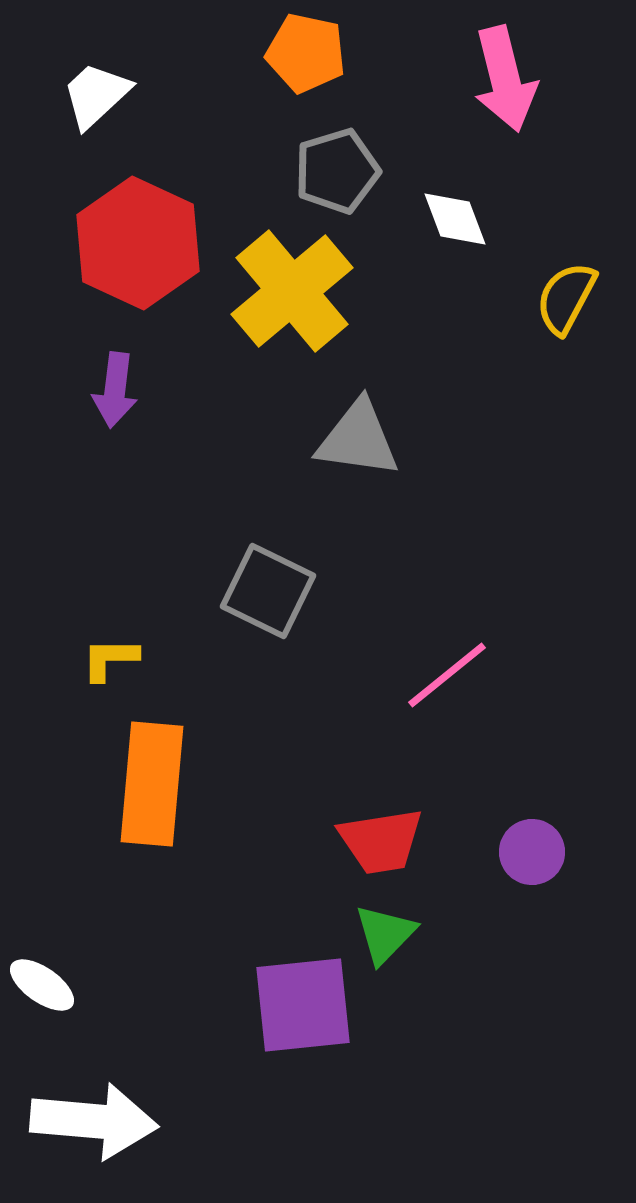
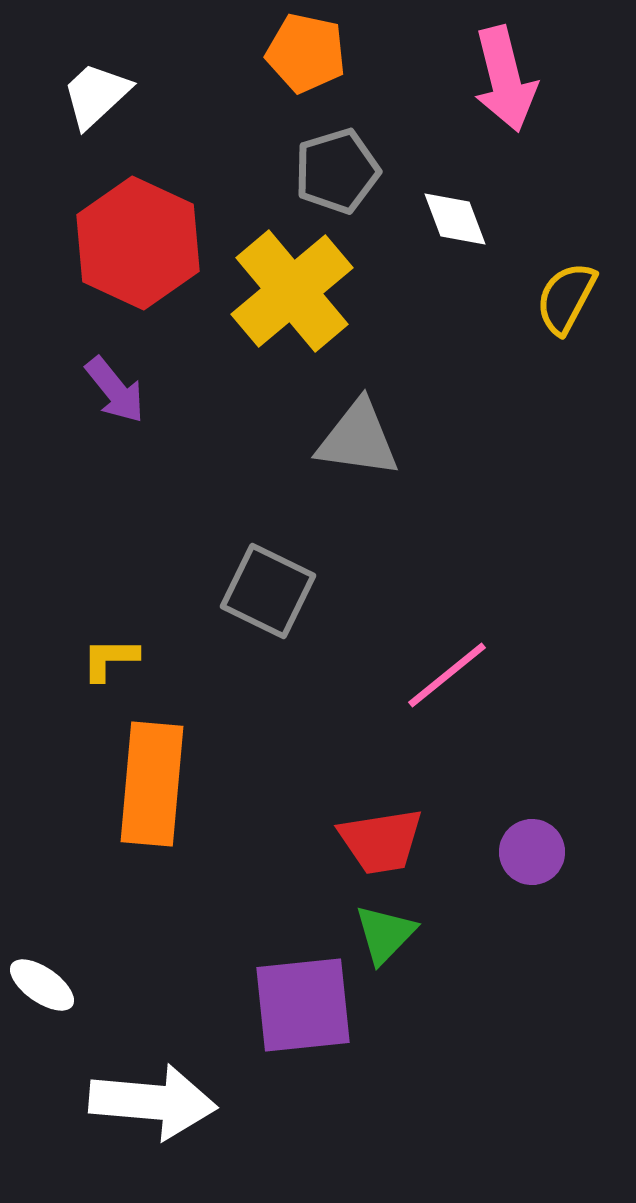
purple arrow: rotated 46 degrees counterclockwise
white arrow: moved 59 px right, 19 px up
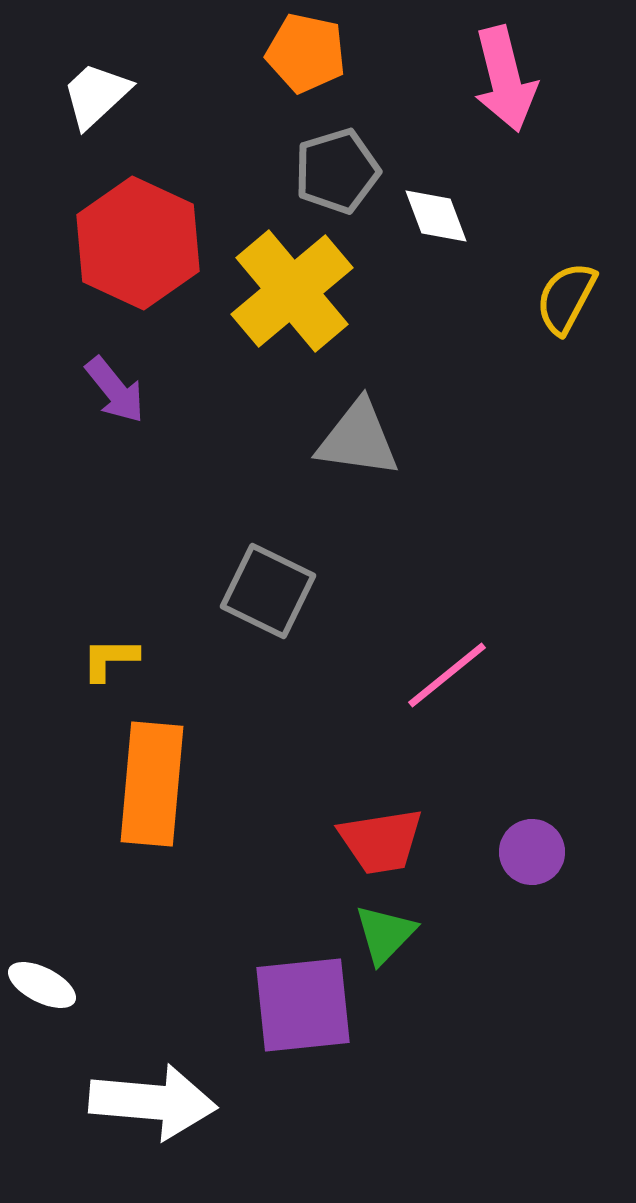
white diamond: moved 19 px left, 3 px up
white ellipse: rotated 8 degrees counterclockwise
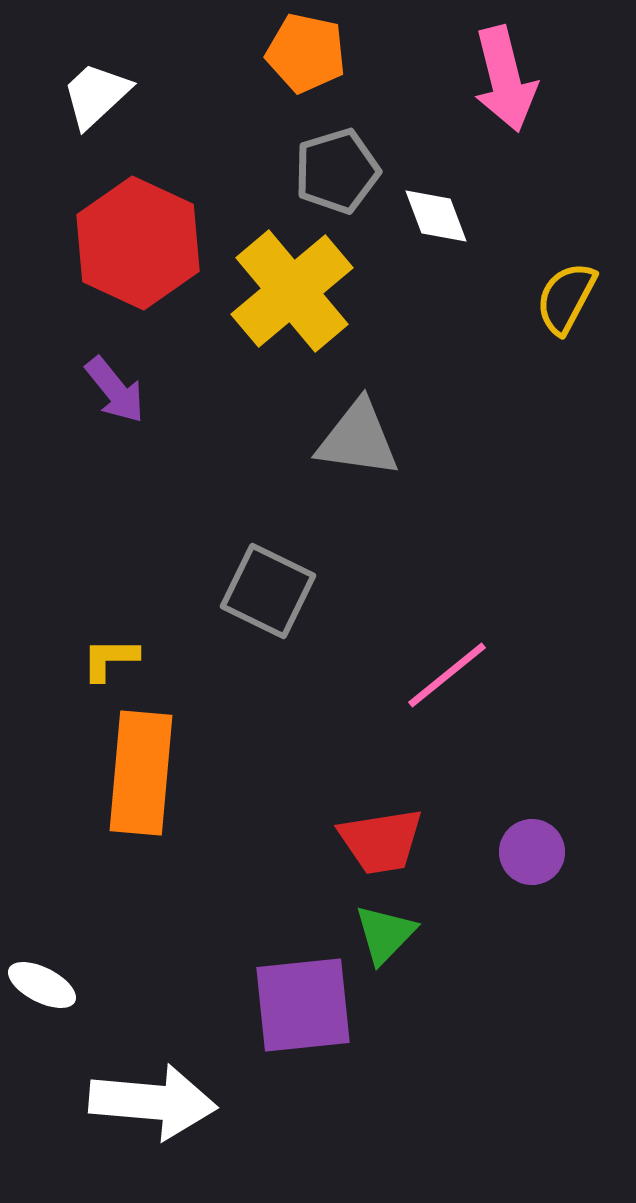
orange rectangle: moved 11 px left, 11 px up
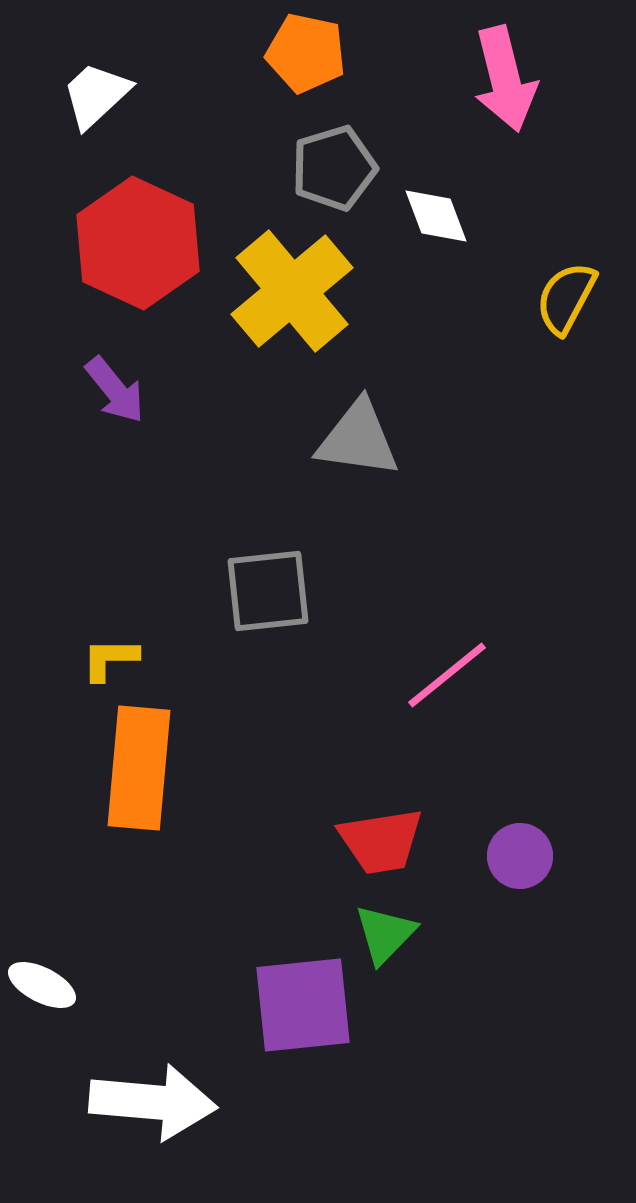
gray pentagon: moved 3 px left, 3 px up
gray square: rotated 32 degrees counterclockwise
orange rectangle: moved 2 px left, 5 px up
purple circle: moved 12 px left, 4 px down
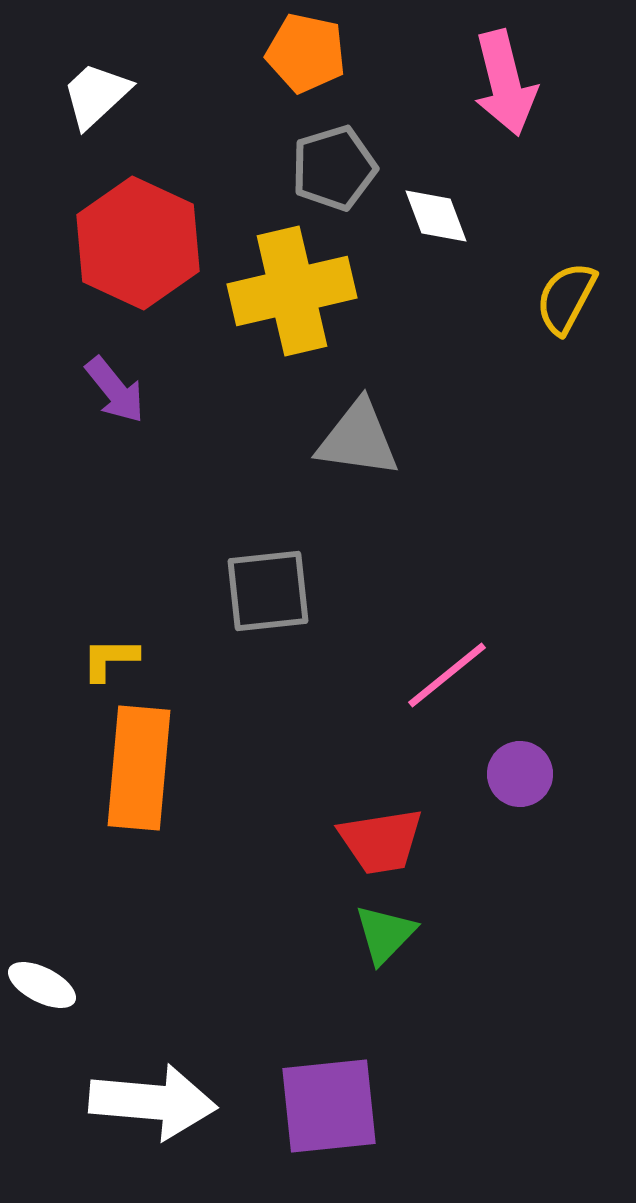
pink arrow: moved 4 px down
yellow cross: rotated 27 degrees clockwise
purple circle: moved 82 px up
purple square: moved 26 px right, 101 px down
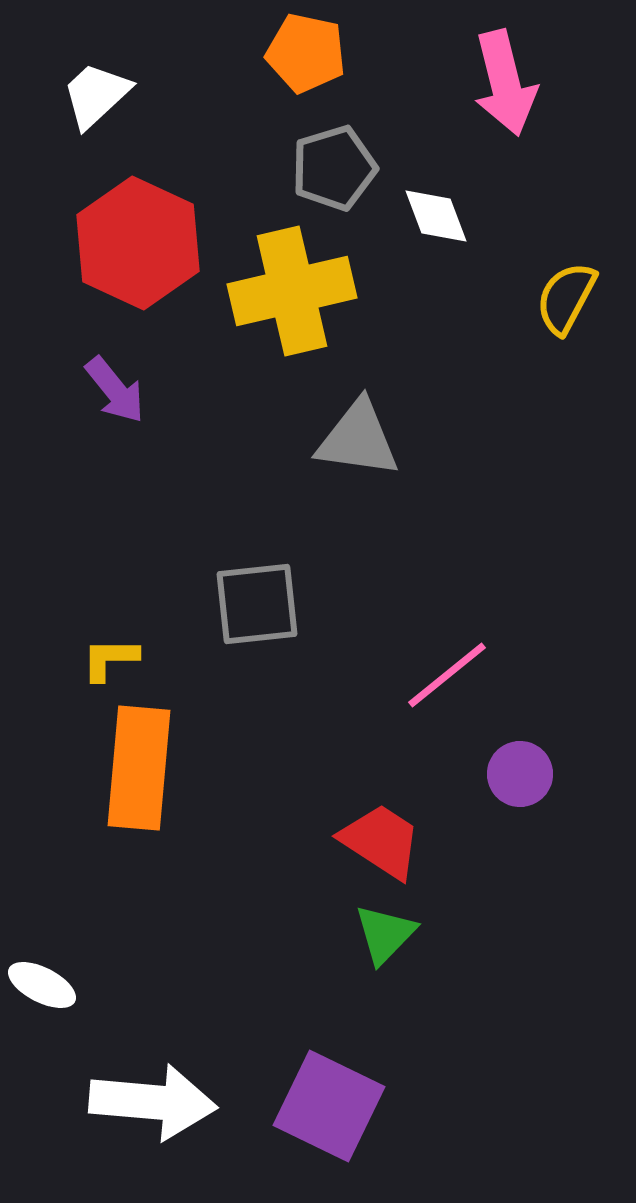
gray square: moved 11 px left, 13 px down
red trapezoid: rotated 138 degrees counterclockwise
purple square: rotated 32 degrees clockwise
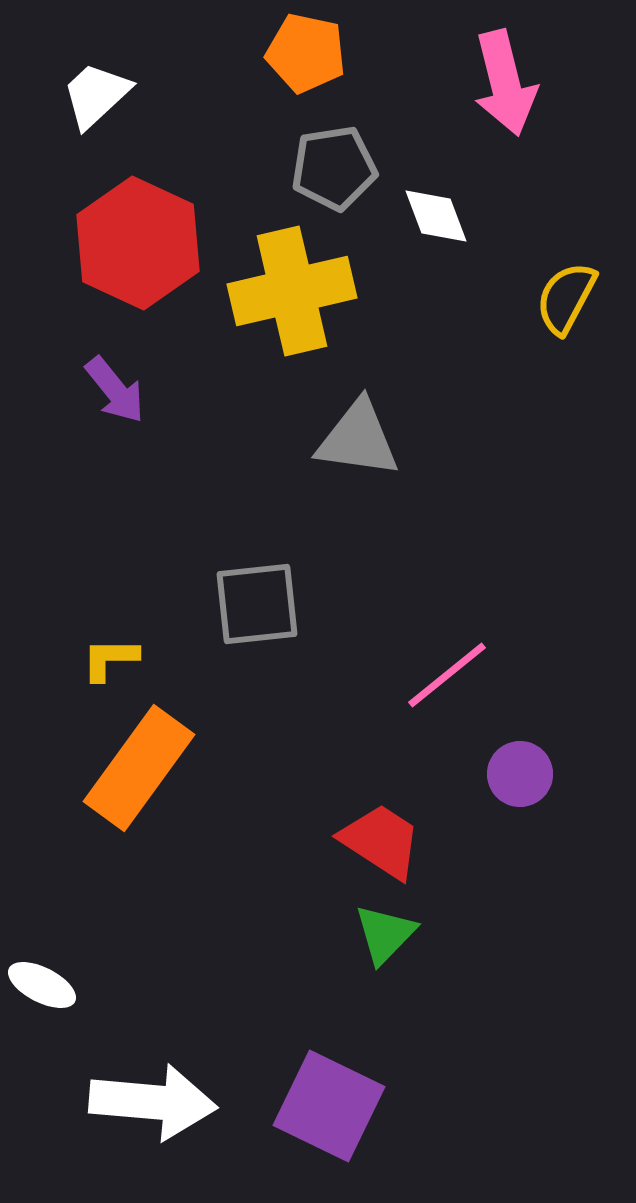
gray pentagon: rotated 8 degrees clockwise
orange rectangle: rotated 31 degrees clockwise
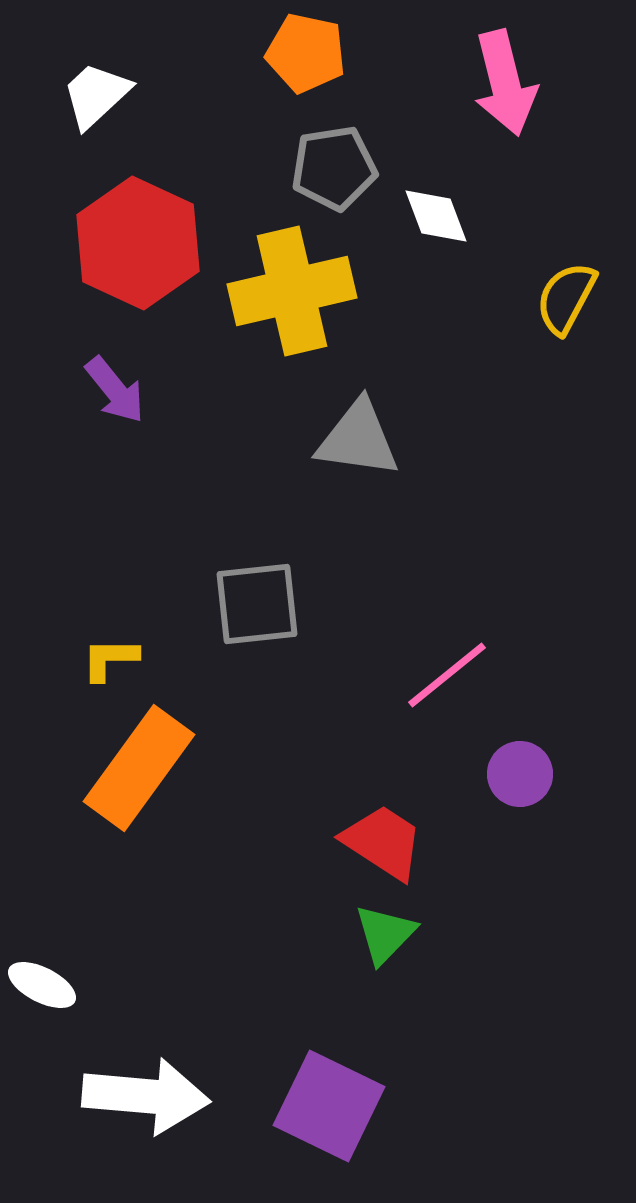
red trapezoid: moved 2 px right, 1 px down
white arrow: moved 7 px left, 6 px up
